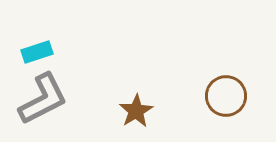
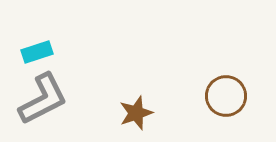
brown star: moved 2 px down; rotated 12 degrees clockwise
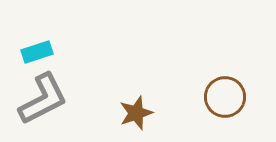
brown circle: moved 1 px left, 1 px down
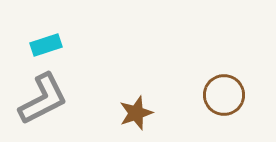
cyan rectangle: moved 9 px right, 7 px up
brown circle: moved 1 px left, 2 px up
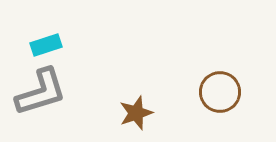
brown circle: moved 4 px left, 3 px up
gray L-shape: moved 2 px left, 7 px up; rotated 10 degrees clockwise
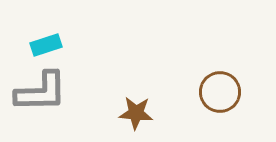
gray L-shape: rotated 16 degrees clockwise
brown star: rotated 24 degrees clockwise
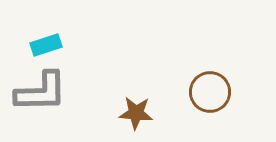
brown circle: moved 10 px left
